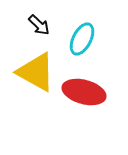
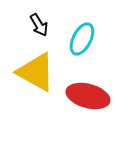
black arrow: rotated 15 degrees clockwise
red ellipse: moved 4 px right, 4 px down
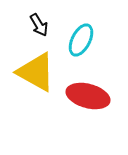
cyan ellipse: moved 1 px left, 1 px down
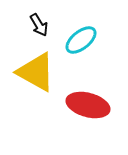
cyan ellipse: rotated 24 degrees clockwise
red ellipse: moved 9 px down
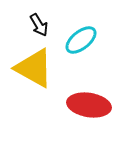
yellow triangle: moved 2 px left, 4 px up
red ellipse: moved 1 px right; rotated 6 degrees counterclockwise
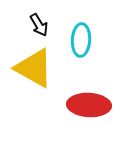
cyan ellipse: rotated 48 degrees counterclockwise
red ellipse: rotated 6 degrees counterclockwise
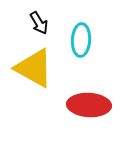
black arrow: moved 2 px up
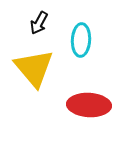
black arrow: rotated 60 degrees clockwise
yellow triangle: rotated 21 degrees clockwise
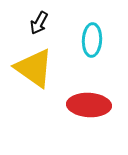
cyan ellipse: moved 11 px right
yellow triangle: rotated 15 degrees counterclockwise
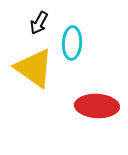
cyan ellipse: moved 20 px left, 3 px down
red ellipse: moved 8 px right, 1 px down
